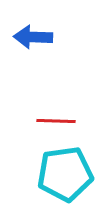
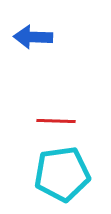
cyan pentagon: moved 3 px left
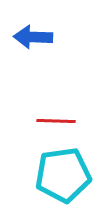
cyan pentagon: moved 1 px right, 1 px down
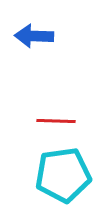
blue arrow: moved 1 px right, 1 px up
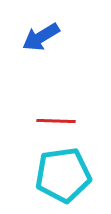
blue arrow: moved 7 px right, 1 px down; rotated 33 degrees counterclockwise
